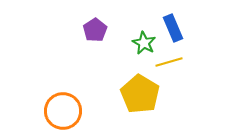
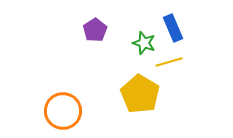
green star: rotated 10 degrees counterclockwise
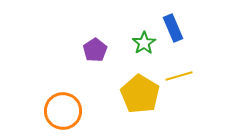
purple pentagon: moved 20 px down
green star: rotated 20 degrees clockwise
yellow line: moved 10 px right, 14 px down
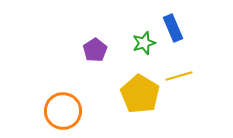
green star: rotated 15 degrees clockwise
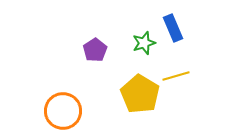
yellow line: moved 3 px left
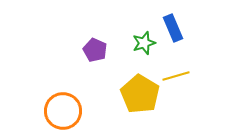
purple pentagon: rotated 15 degrees counterclockwise
